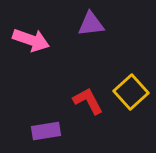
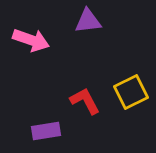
purple triangle: moved 3 px left, 3 px up
yellow square: rotated 16 degrees clockwise
red L-shape: moved 3 px left
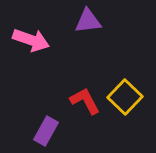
yellow square: moved 6 px left, 5 px down; rotated 20 degrees counterclockwise
purple rectangle: rotated 52 degrees counterclockwise
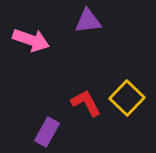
yellow square: moved 2 px right, 1 px down
red L-shape: moved 1 px right, 2 px down
purple rectangle: moved 1 px right, 1 px down
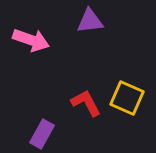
purple triangle: moved 2 px right
yellow square: rotated 20 degrees counterclockwise
purple rectangle: moved 5 px left, 2 px down
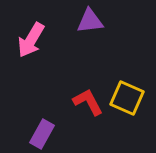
pink arrow: rotated 102 degrees clockwise
red L-shape: moved 2 px right, 1 px up
